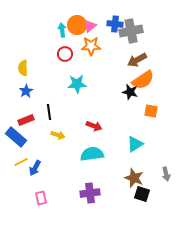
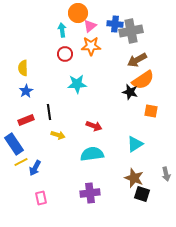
orange circle: moved 1 px right, 12 px up
blue rectangle: moved 2 px left, 7 px down; rotated 15 degrees clockwise
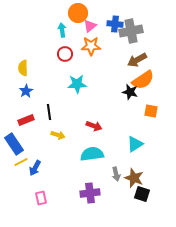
gray arrow: moved 50 px left
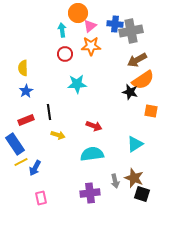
blue rectangle: moved 1 px right
gray arrow: moved 1 px left, 7 px down
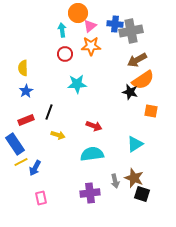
black line: rotated 28 degrees clockwise
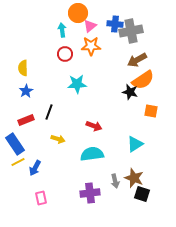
yellow arrow: moved 4 px down
yellow line: moved 3 px left
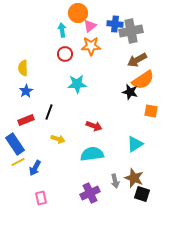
purple cross: rotated 18 degrees counterclockwise
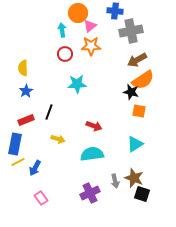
blue cross: moved 13 px up
black star: moved 1 px right
orange square: moved 12 px left
blue rectangle: rotated 45 degrees clockwise
pink rectangle: rotated 24 degrees counterclockwise
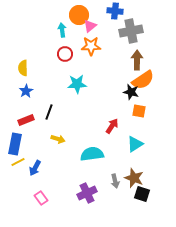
orange circle: moved 1 px right, 2 px down
brown arrow: rotated 120 degrees clockwise
red arrow: moved 18 px right; rotated 77 degrees counterclockwise
purple cross: moved 3 px left
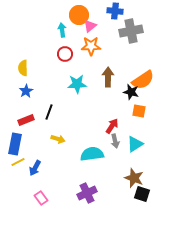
brown arrow: moved 29 px left, 17 px down
gray arrow: moved 40 px up
